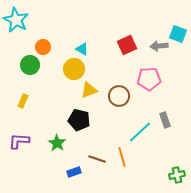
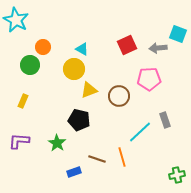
gray arrow: moved 1 px left, 2 px down
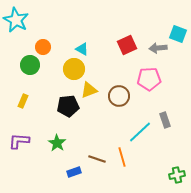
black pentagon: moved 11 px left, 14 px up; rotated 20 degrees counterclockwise
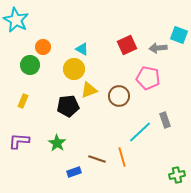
cyan square: moved 1 px right, 1 px down
pink pentagon: moved 1 px left, 1 px up; rotated 15 degrees clockwise
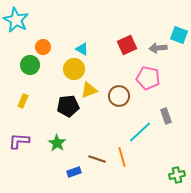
gray rectangle: moved 1 px right, 4 px up
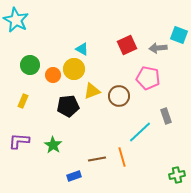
orange circle: moved 10 px right, 28 px down
yellow triangle: moved 3 px right, 1 px down
green star: moved 4 px left, 2 px down
brown line: rotated 30 degrees counterclockwise
blue rectangle: moved 4 px down
